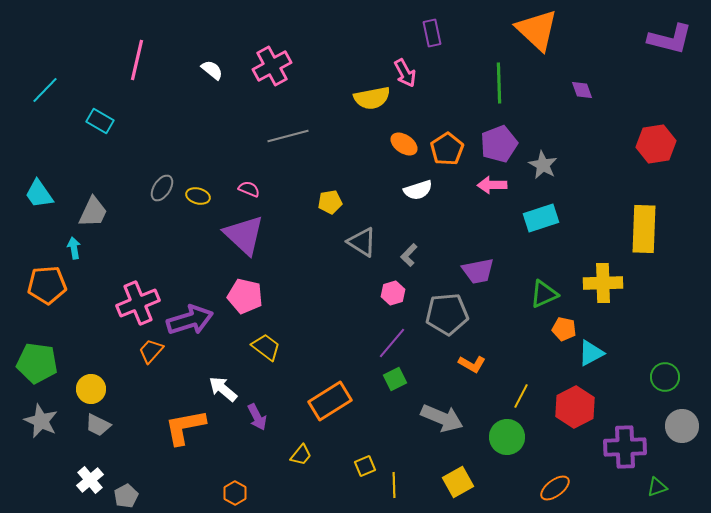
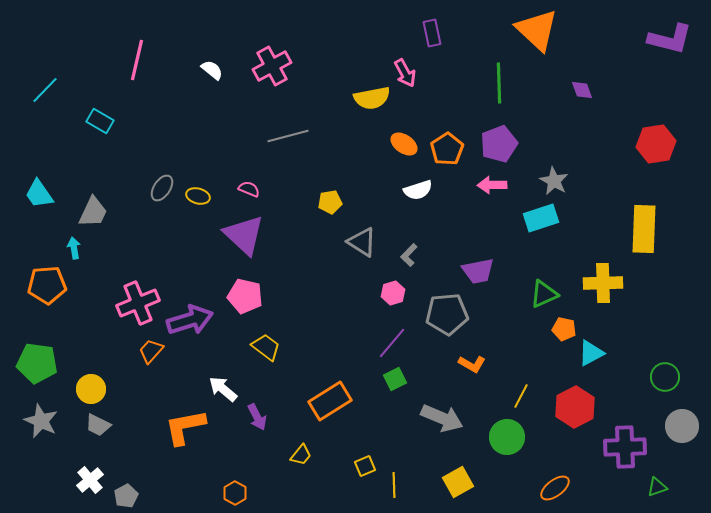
gray star at (543, 165): moved 11 px right, 16 px down
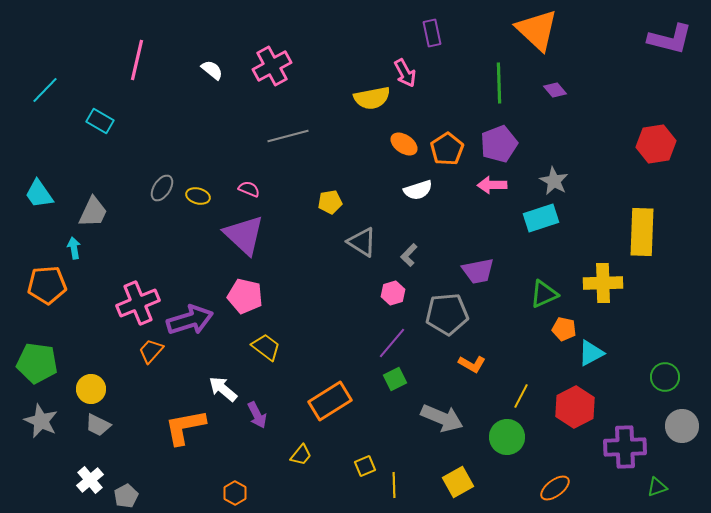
purple diamond at (582, 90): moved 27 px left; rotated 20 degrees counterclockwise
yellow rectangle at (644, 229): moved 2 px left, 3 px down
purple arrow at (257, 417): moved 2 px up
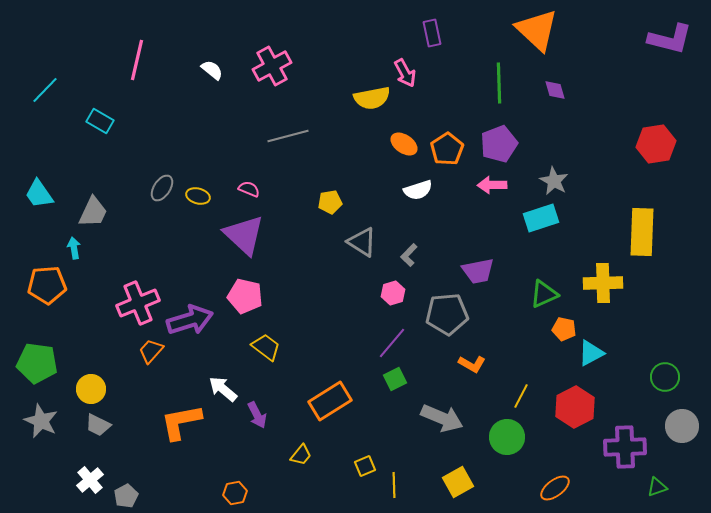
purple diamond at (555, 90): rotated 25 degrees clockwise
orange L-shape at (185, 427): moved 4 px left, 5 px up
orange hexagon at (235, 493): rotated 20 degrees clockwise
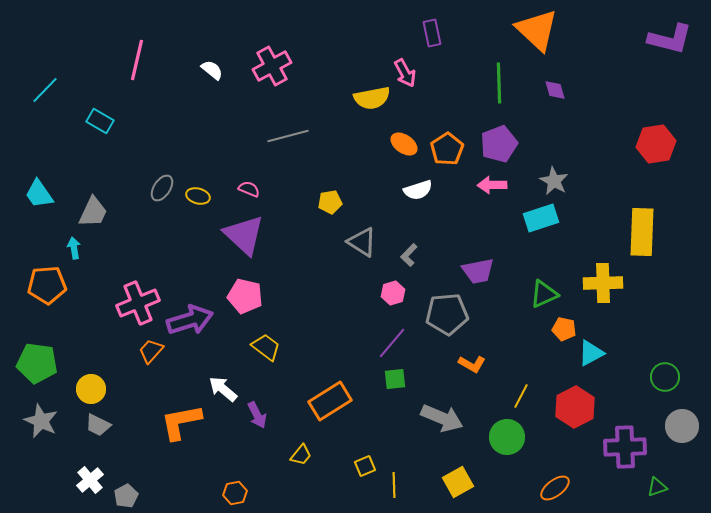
green square at (395, 379): rotated 20 degrees clockwise
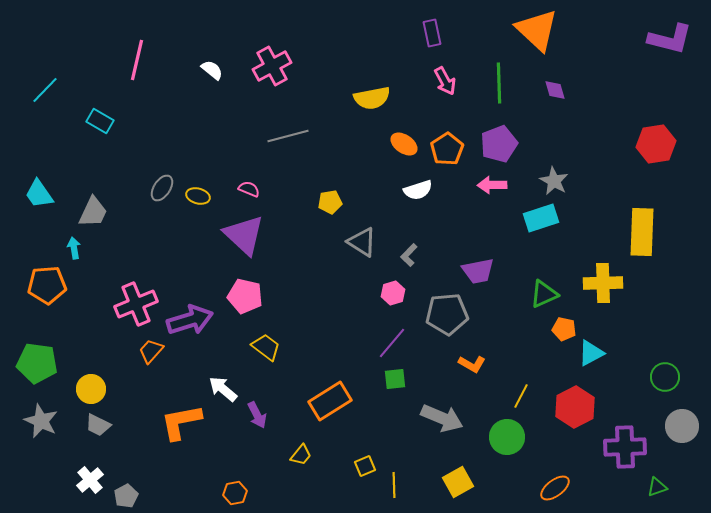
pink arrow at (405, 73): moved 40 px right, 8 px down
pink cross at (138, 303): moved 2 px left, 1 px down
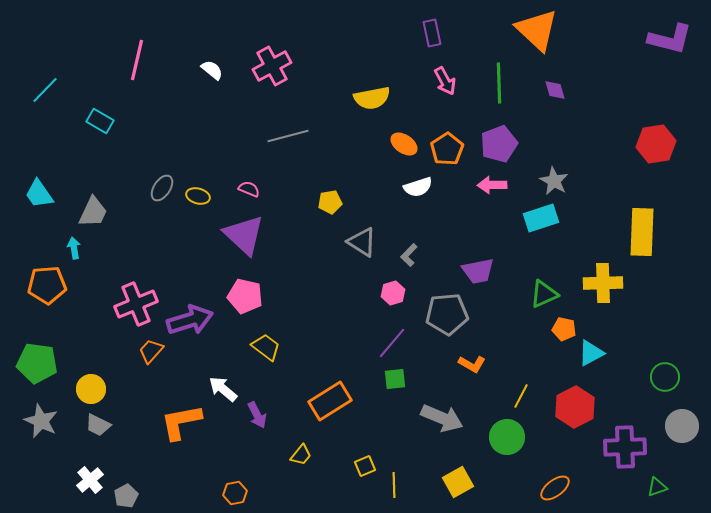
white semicircle at (418, 190): moved 3 px up
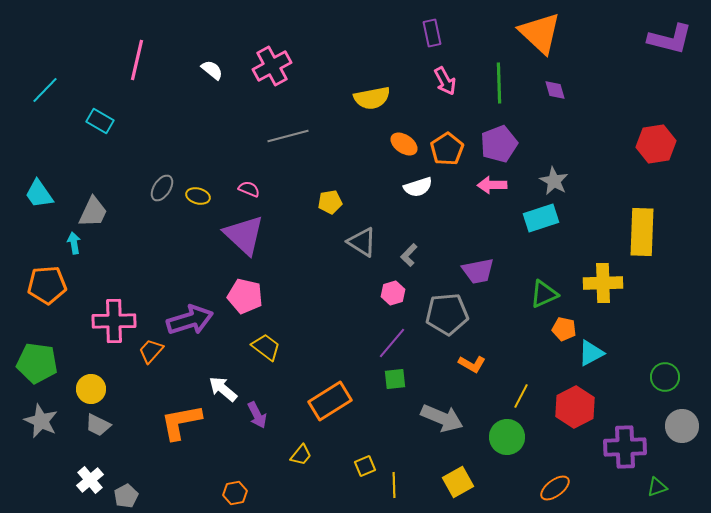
orange triangle at (537, 30): moved 3 px right, 3 px down
cyan arrow at (74, 248): moved 5 px up
pink cross at (136, 304): moved 22 px left, 17 px down; rotated 21 degrees clockwise
